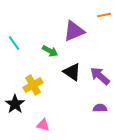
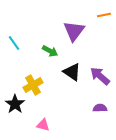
purple triangle: rotated 30 degrees counterclockwise
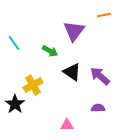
purple semicircle: moved 2 px left
pink triangle: moved 24 px right; rotated 16 degrees counterclockwise
